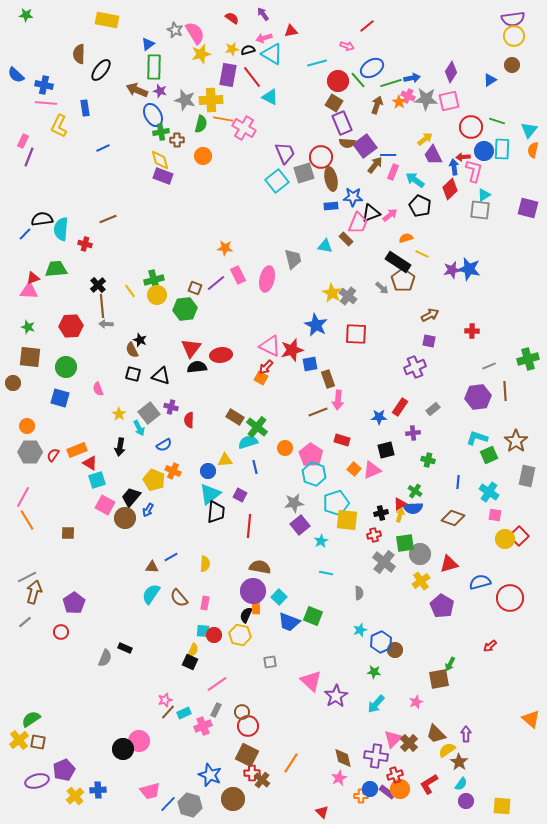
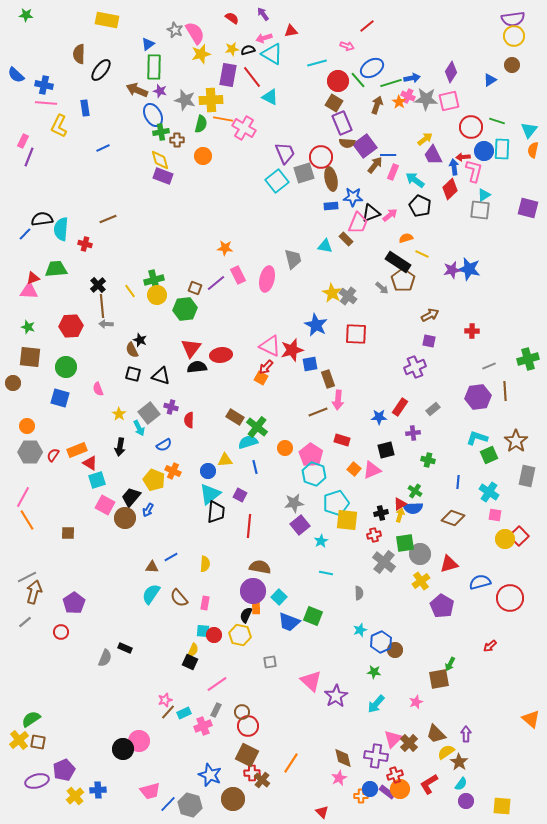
yellow semicircle at (447, 750): moved 1 px left, 2 px down
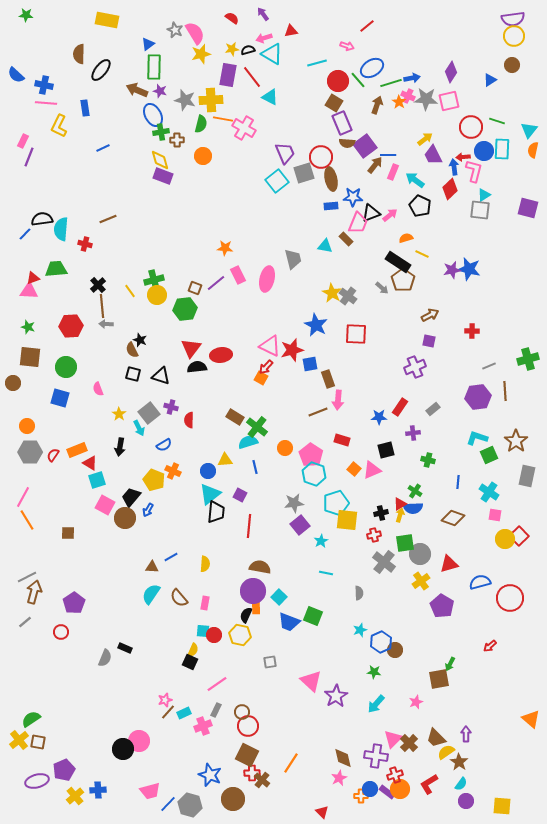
brown trapezoid at (436, 734): moved 4 px down
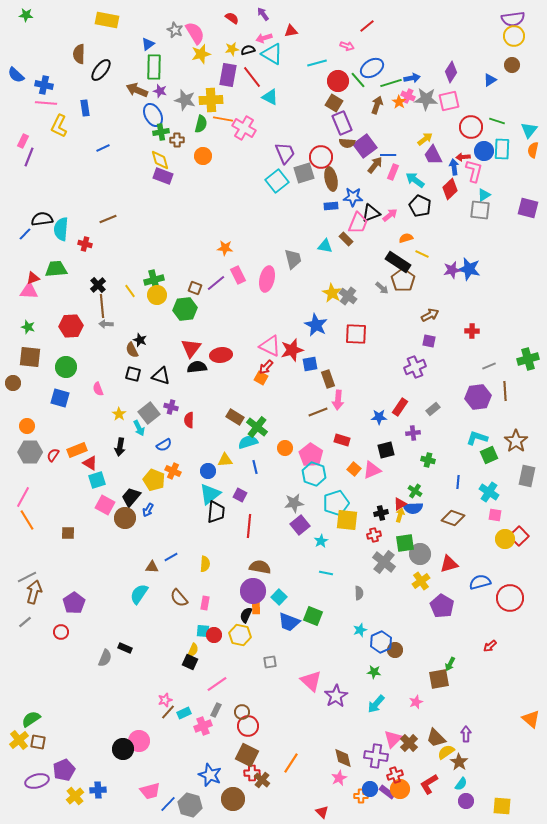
cyan semicircle at (151, 594): moved 12 px left
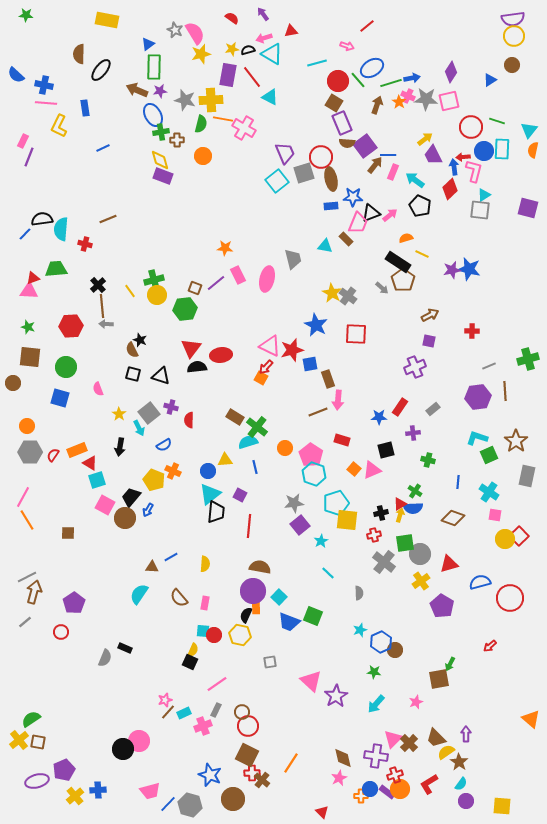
purple star at (160, 91): rotated 24 degrees counterclockwise
cyan line at (326, 573): moved 2 px right; rotated 32 degrees clockwise
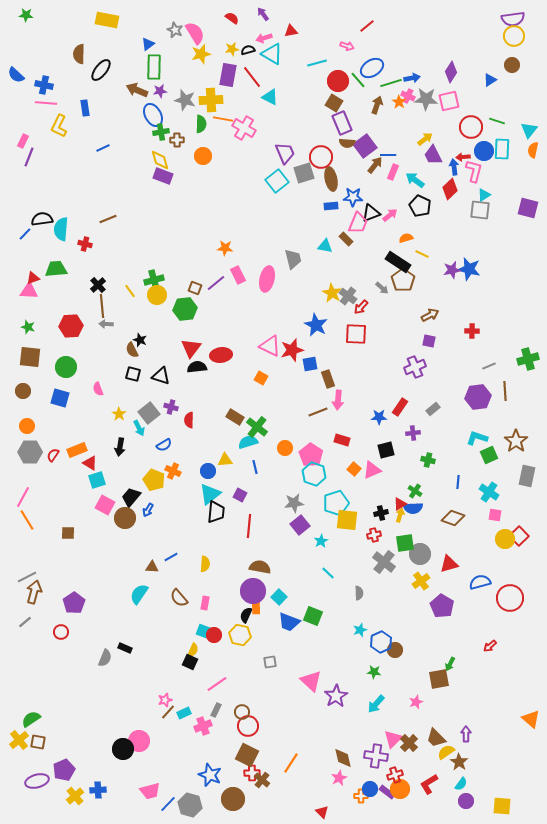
green semicircle at (201, 124): rotated 12 degrees counterclockwise
red arrow at (266, 367): moved 95 px right, 60 px up
brown circle at (13, 383): moved 10 px right, 8 px down
cyan square at (203, 631): rotated 16 degrees clockwise
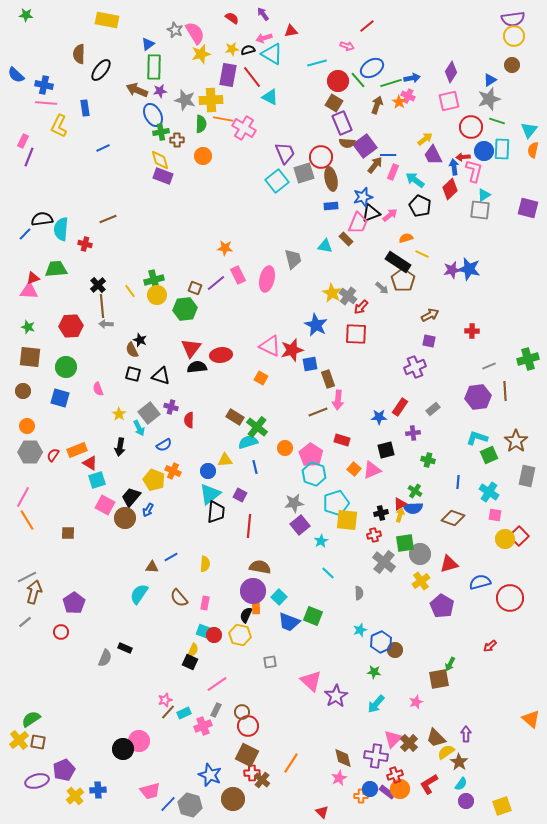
gray star at (426, 99): moved 63 px right; rotated 20 degrees counterclockwise
blue star at (353, 197): moved 10 px right; rotated 18 degrees counterclockwise
yellow square at (502, 806): rotated 24 degrees counterclockwise
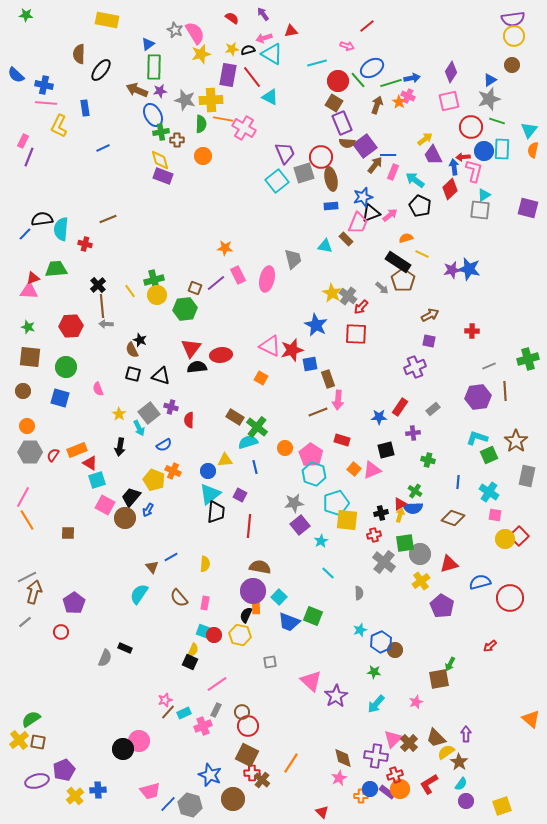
brown triangle at (152, 567): rotated 48 degrees clockwise
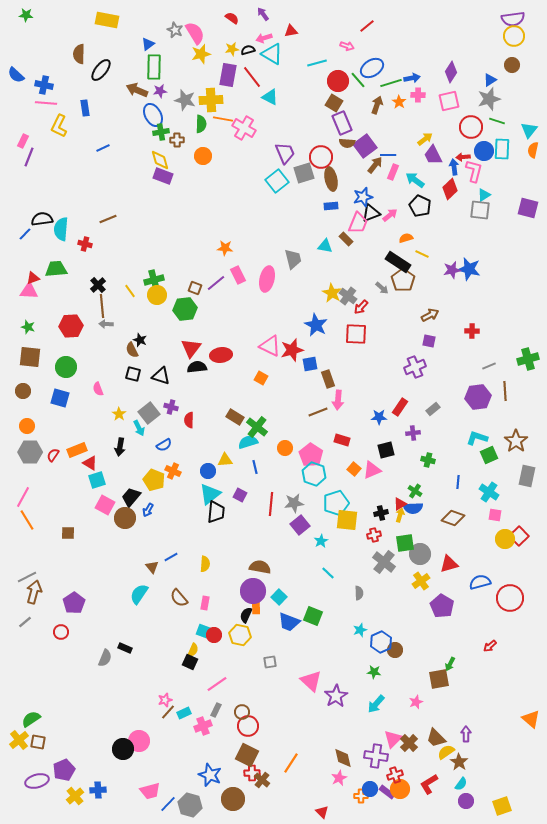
pink cross at (408, 96): moved 10 px right, 1 px up; rotated 24 degrees counterclockwise
red line at (249, 526): moved 22 px right, 22 px up
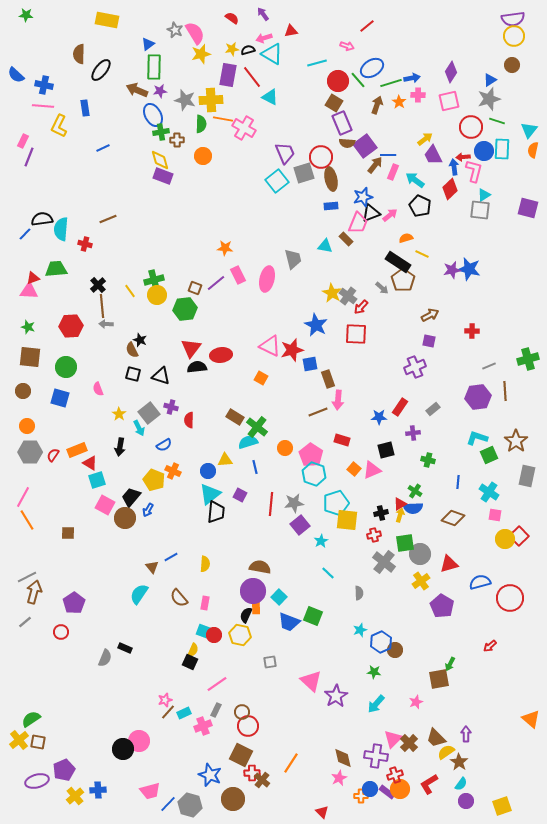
pink line at (46, 103): moved 3 px left, 3 px down
brown square at (247, 755): moved 6 px left
